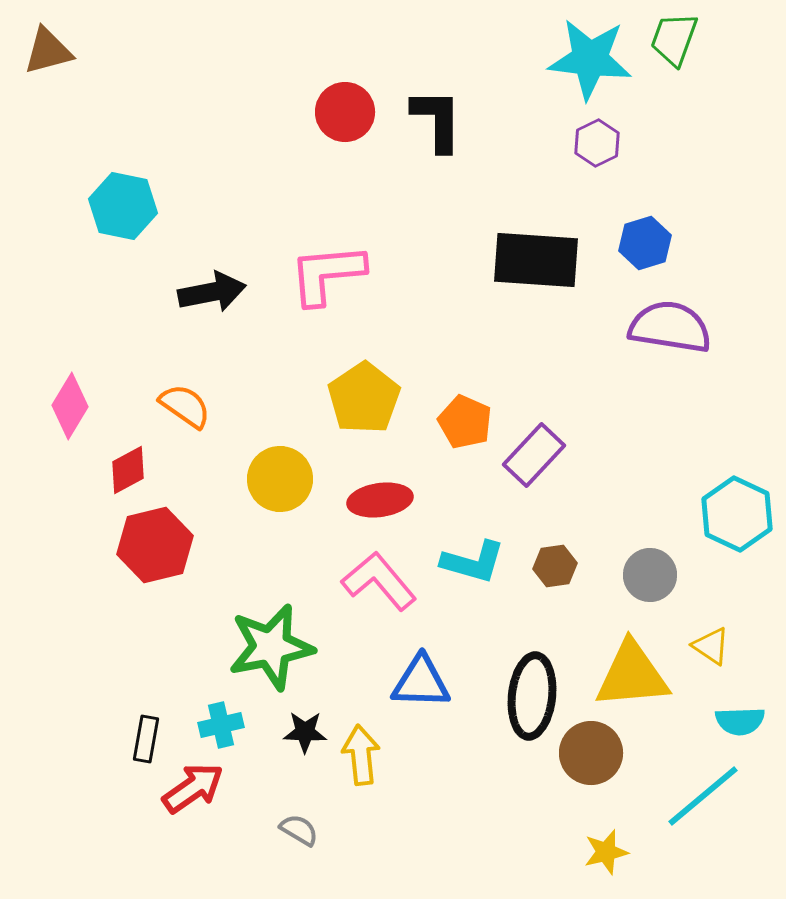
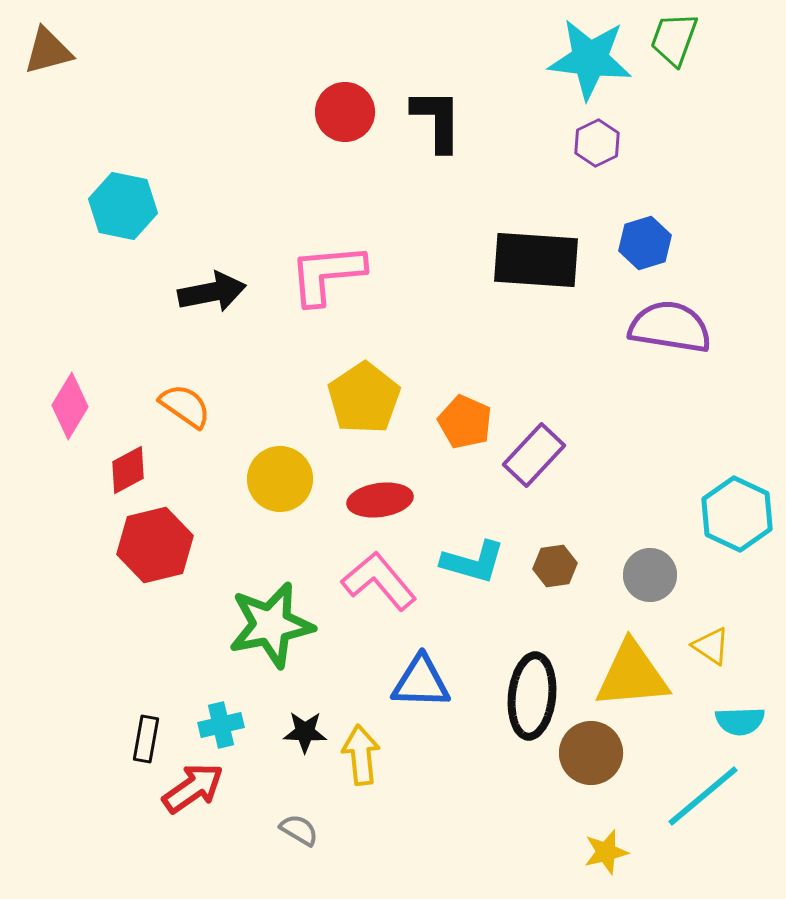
green star at (271, 647): moved 22 px up
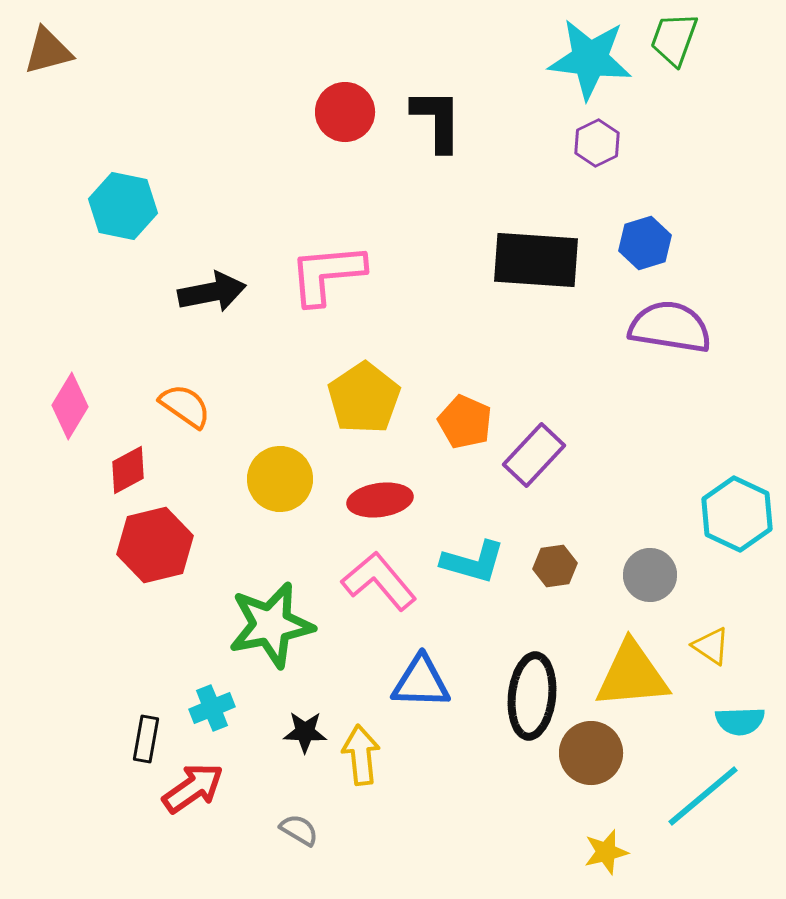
cyan cross at (221, 725): moved 9 px left, 17 px up; rotated 9 degrees counterclockwise
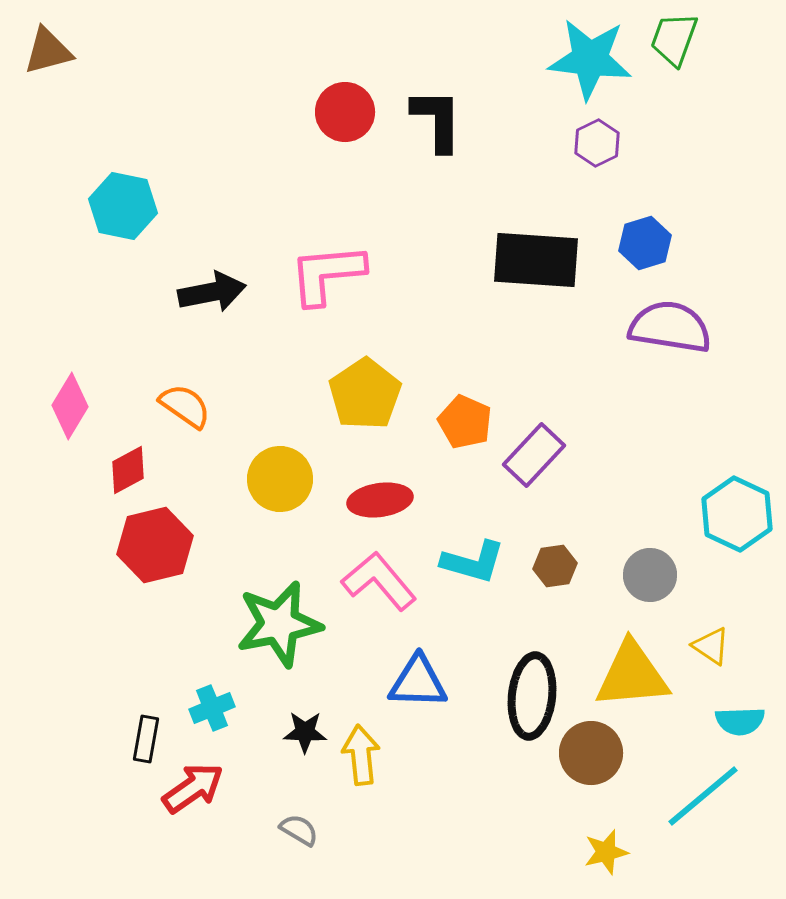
yellow pentagon at (364, 398): moved 1 px right, 4 px up
green star at (271, 625): moved 8 px right, 1 px up
blue triangle at (421, 682): moved 3 px left
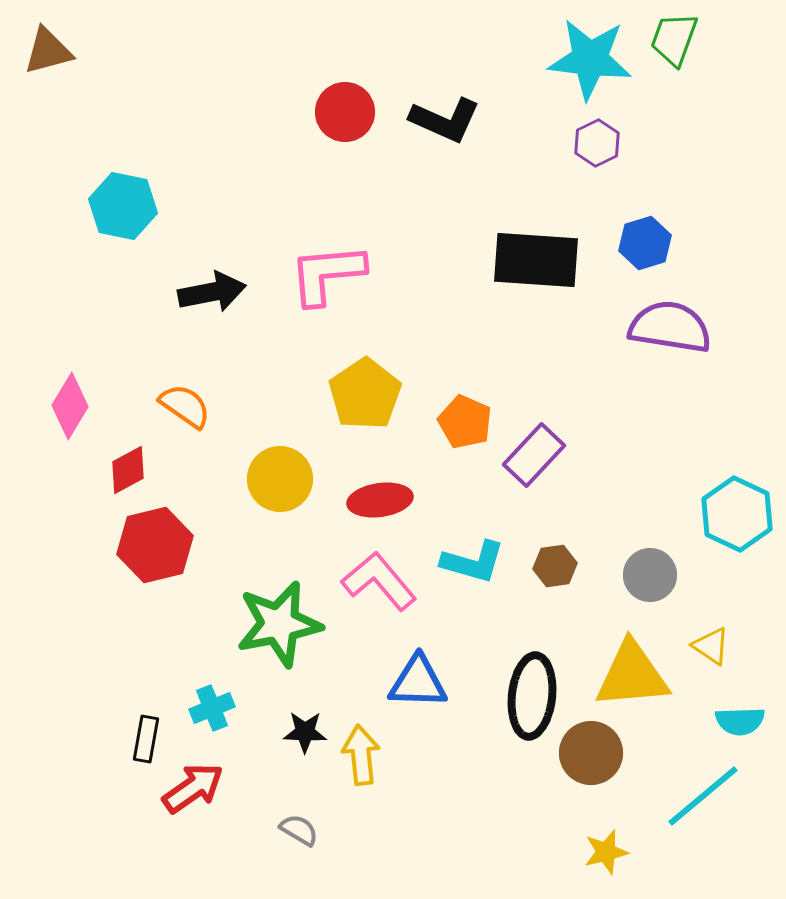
black L-shape at (437, 120): moved 8 px right; rotated 114 degrees clockwise
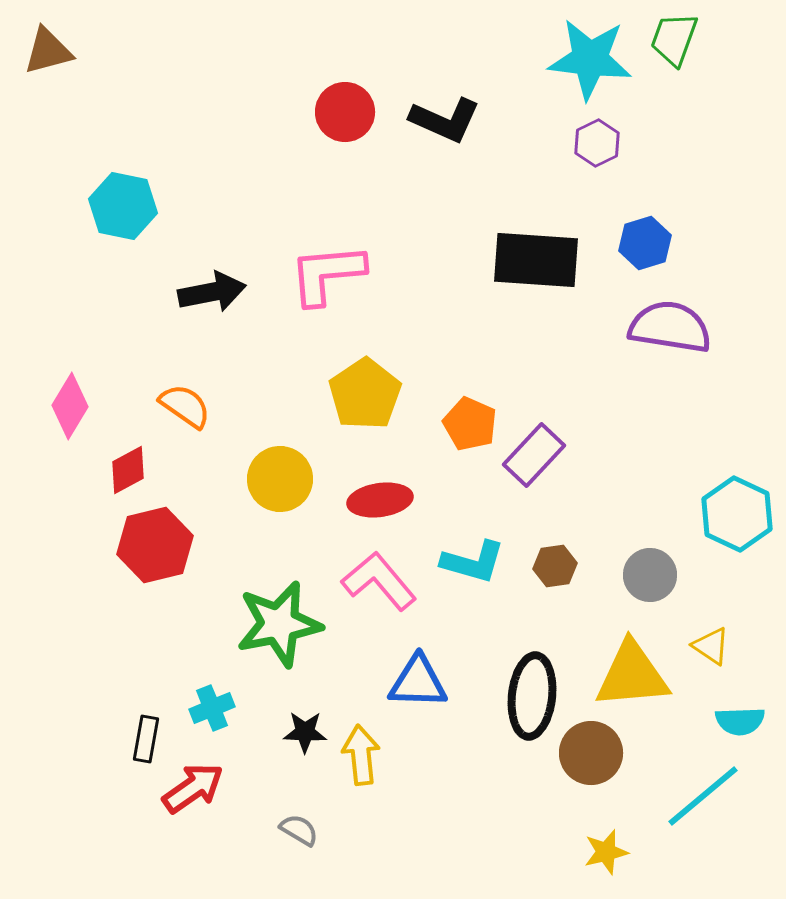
orange pentagon at (465, 422): moved 5 px right, 2 px down
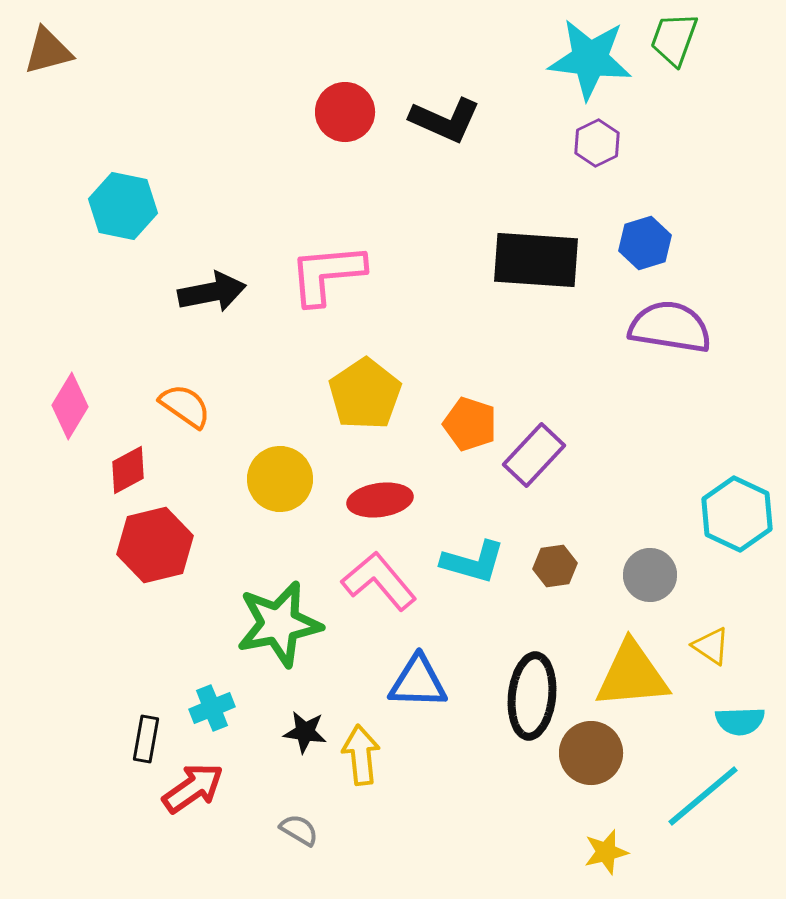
orange pentagon at (470, 424): rotated 6 degrees counterclockwise
black star at (305, 732): rotated 6 degrees clockwise
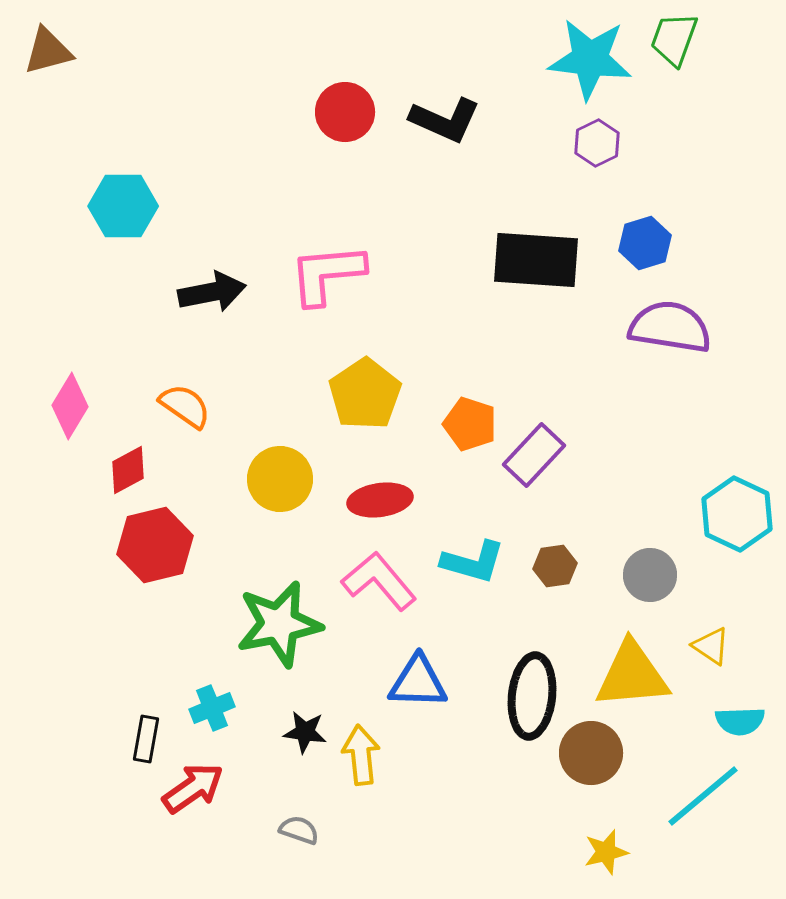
cyan hexagon at (123, 206): rotated 12 degrees counterclockwise
gray semicircle at (299, 830): rotated 12 degrees counterclockwise
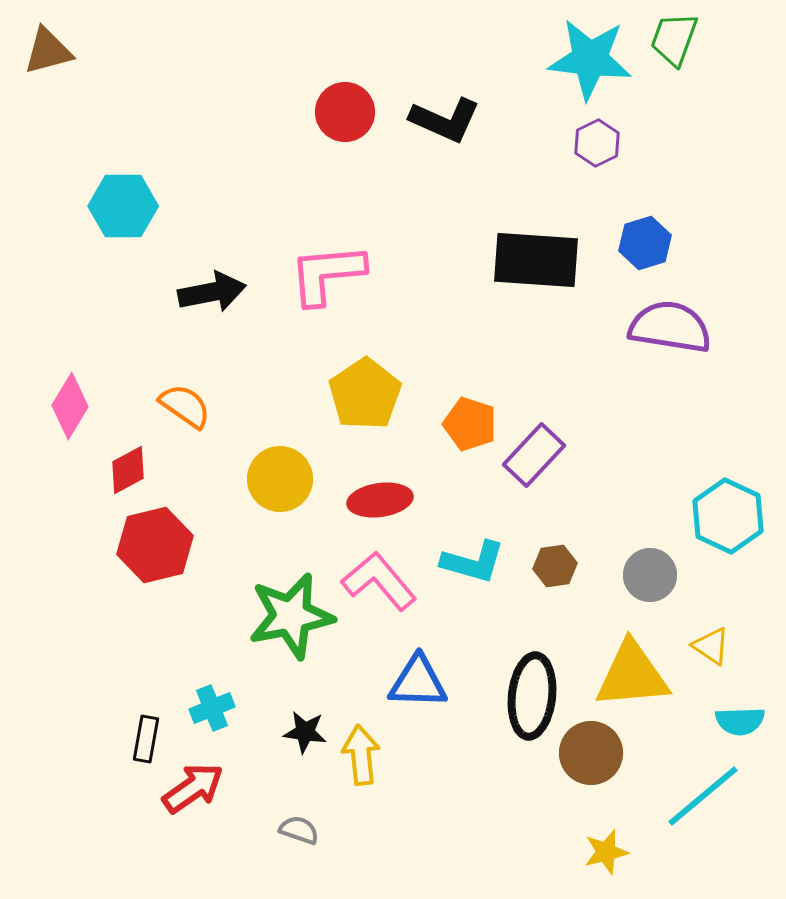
cyan hexagon at (737, 514): moved 9 px left, 2 px down
green star at (279, 624): moved 12 px right, 8 px up
